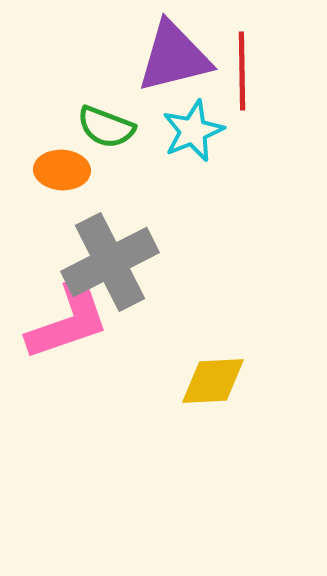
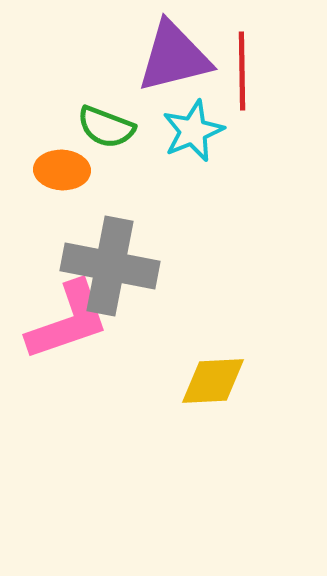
gray cross: moved 4 px down; rotated 38 degrees clockwise
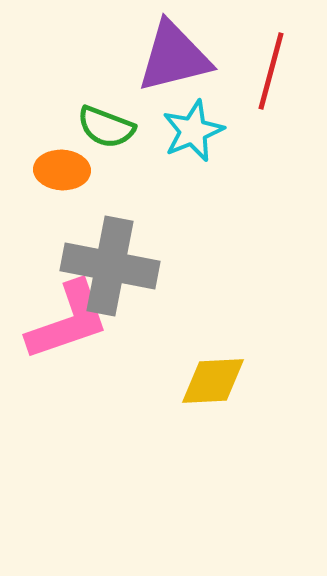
red line: moved 29 px right; rotated 16 degrees clockwise
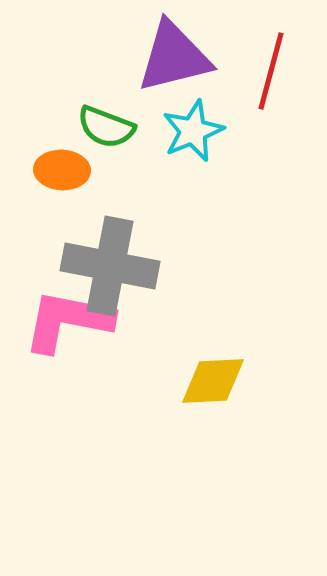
pink L-shape: rotated 150 degrees counterclockwise
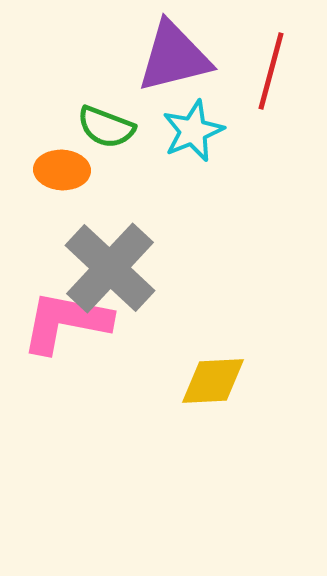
gray cross: moved 2 px down; rotated 32 degrees clockwise
pink L-shape: moved 2 px left, 1 px down
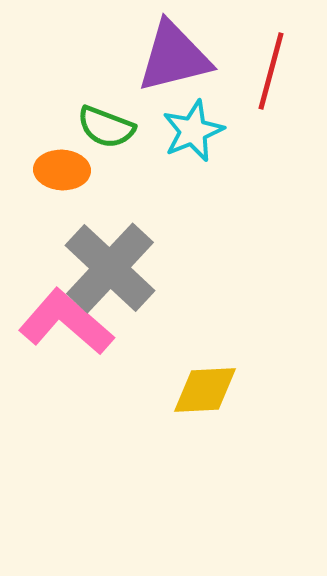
pink L-shape: rotated 30 degrees clockwise
yellow diamond: moved 8 px left, 9 px down
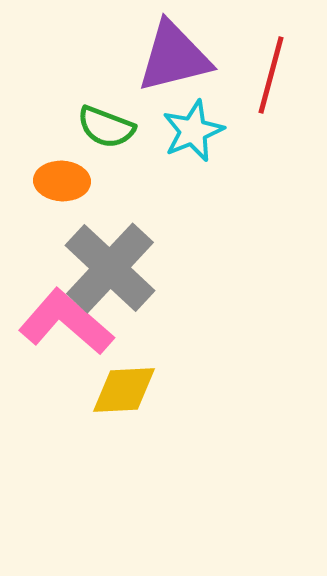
red line: moved 4 px down
orange ellipse: moved 11 px down
yellow diamond: moved 81 px left
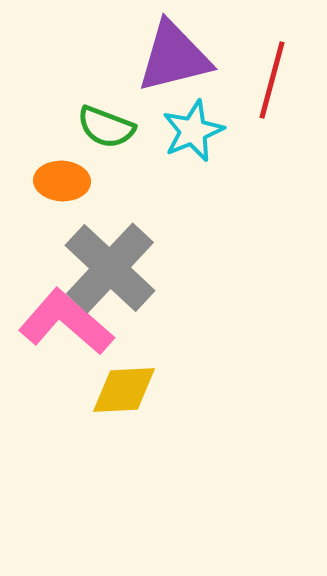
red line: moved 1 px right, 5 px down
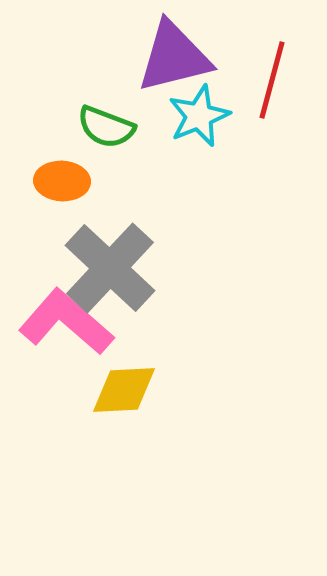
cyan star: moved 6 px right, 15 px up
